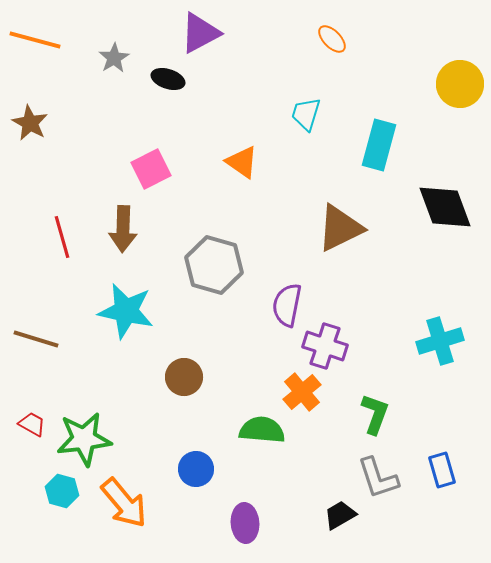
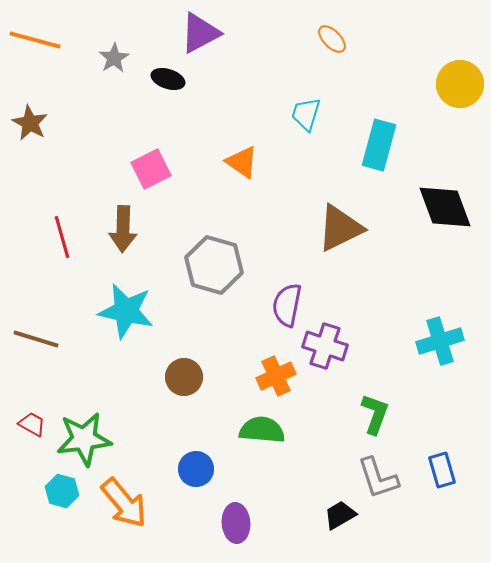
orange cross: moved 26 px left, 16 px up; rotated 15 degrees clockwise
purple ellipse: moved 9 px left
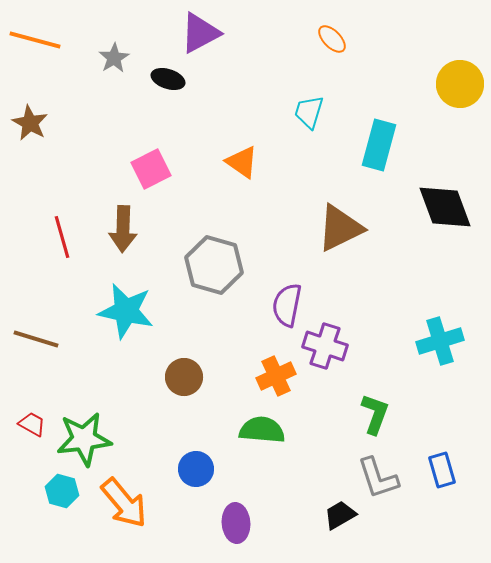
cyan trapezoid: moved 3 px right, 2 px up
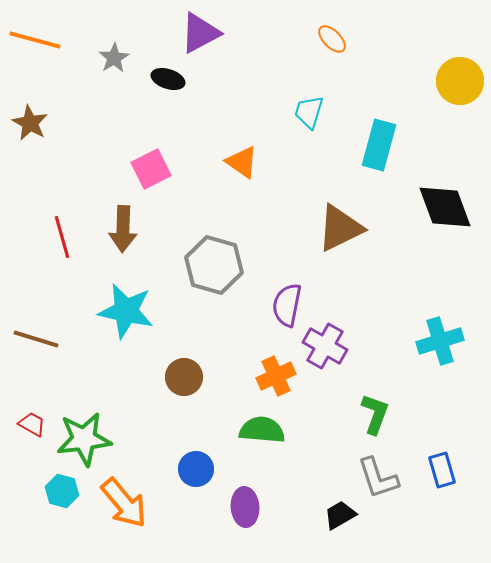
yellow circle: moved 3 px up
purple cross: rotated 12 degrees clockwise
purple ellipse: moved 9 px right, 16 px up
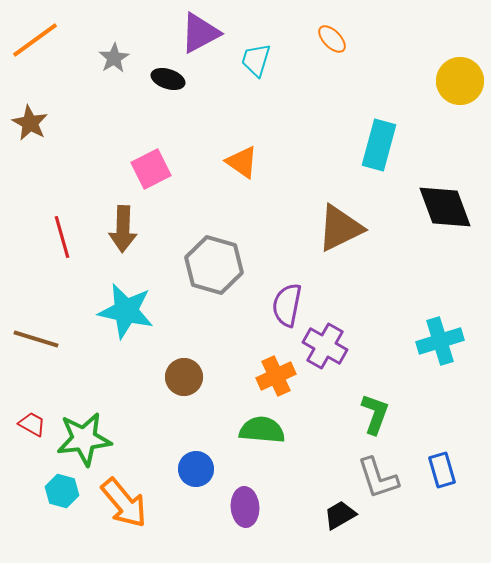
orange line: rotated 51 degrees counterclockwise
cyan trapezoid: moved 53 px left, 52 px up
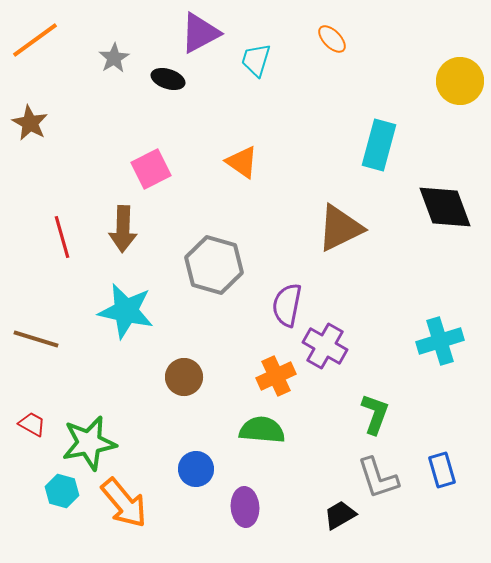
green star: moved 5 px right, 4 px down; rotated 4 degrees counterclockwise
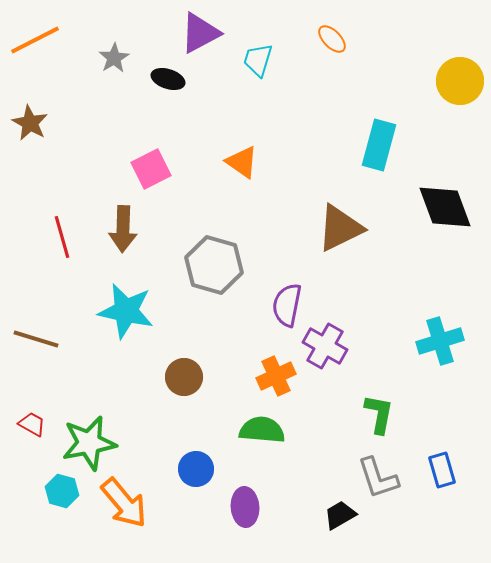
orange line: rotated 9 degrees clockwise
cyan trapezoid: moved 2 px right
green L-shape: moved 4 px right; rotated 9 degrees counterclockwise
